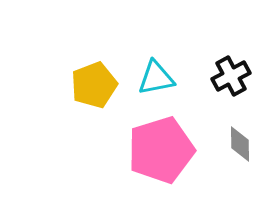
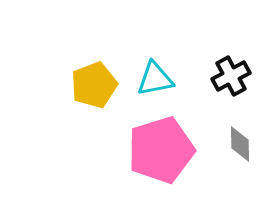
cyan triangle: moved 1 px left, 1 px down
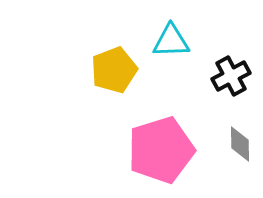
cyan triangle: moved 16 px right, 38 px up; rotated 9 degrees clockwise
yellow pentagon: moved 20 px right, 15 px up
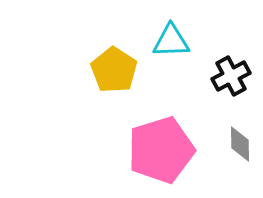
yellow pentagon: rotated 18 degrees counterclockwise
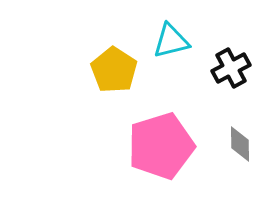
cyan triangle: rotated 12 degrees counterclockwise
black cross: moved 8 px up
pink pentagon: moved 4 px up
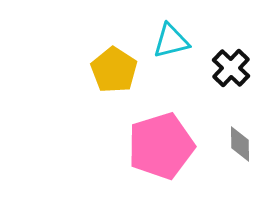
black cross: rotated 18 degrees counterclockwise
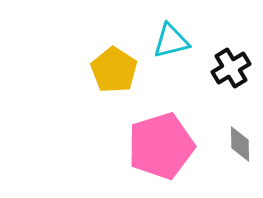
black cross: rotated 15 degrees clockwise
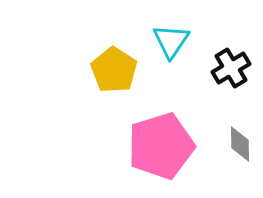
cyan triangle: rotated 42 degrees counterclockwise
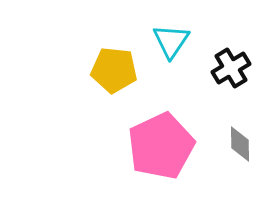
yellow pentagon: rotated 27 degrees counterclockwise
pink pentagon: rotated 8 degrees counterclockwise
